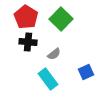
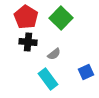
green square: moved 1 px up
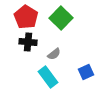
cyan rectangle: moved 2 px up
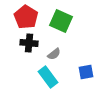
green square: moved 3 px down; rotated 20 degrees counterclockwise
black cross: moved 1 px right, 1 px down
blue square: rotated 14 degrees clockwise
